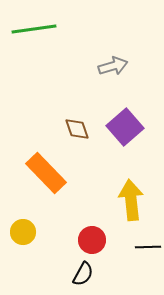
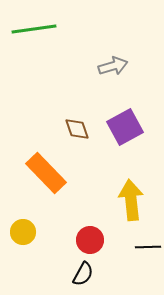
purple square: rotated 12 degrees clockwise
red circle: moved 2 px left
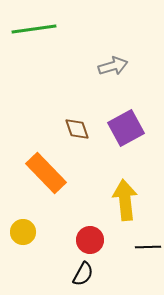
purple square: moved 1 px right, 1 px down
yellow arrow: moved 6 px left
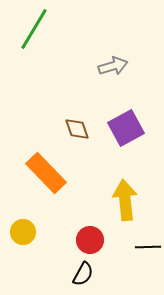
green line: rotated 51 degrees counterclockwise
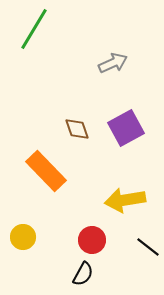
gray arrow: moved 3 px up; rotated 8 degrees counterclockwise
orange rectangle: moved 2 px up
yellow arrow: rotated 93 degrees counterclockwise
yellow circle: moved 5 px down
red circle: moved 2 px right
black line: rotated 40 degrees clockwise
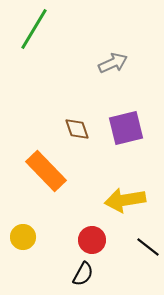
purple square: rotated 15 degrees clockwise
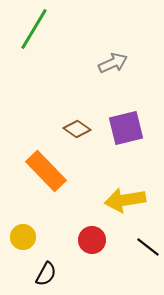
brown diamond: rotated 36 degrees counterclockwise
black semicircle: moved 37 px left
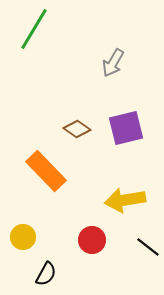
gray arrow: rotated 144 degrees clockwise
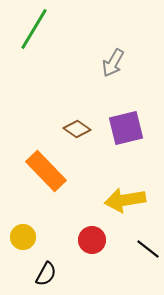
black line: moved 2 px down
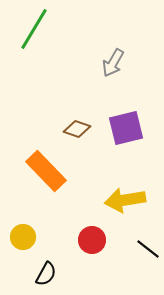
brown diamond: rotated 16 degrees counterclockwise
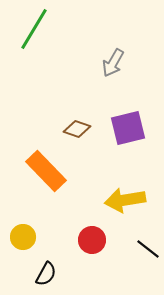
purple square: moved 2 px right
